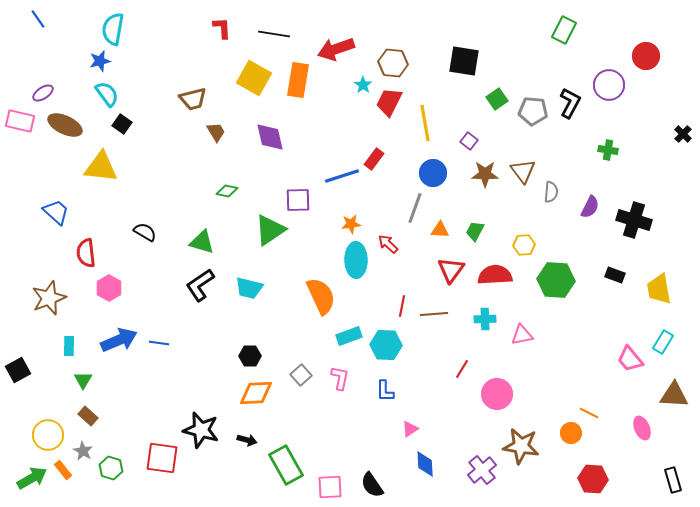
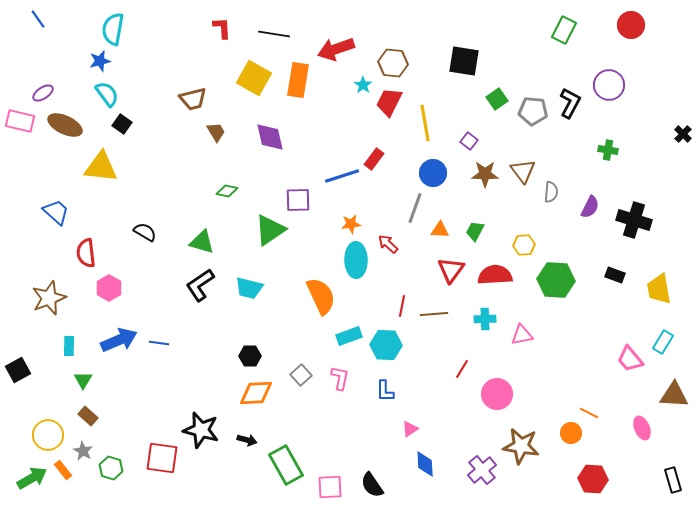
red circle at (646, 56): moved 15 px left, 31 px up
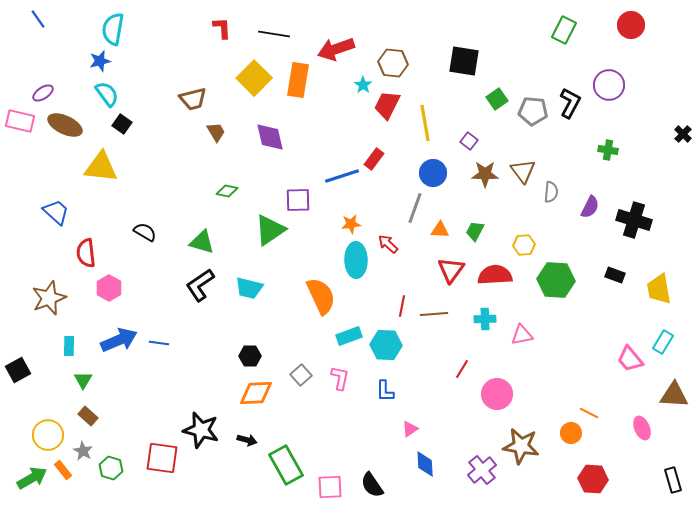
yellow square at (254, 78): rotated 16 degrees clockwise
red trapezoid at (389, 102): moved 2 px left, 3 px down
